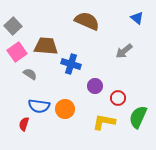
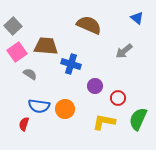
brown semicircle: moved 2 px right, 4 px down
green semicircle: moved 2 px down
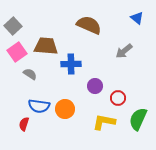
blue cross: rotated 18 degrees counterclockwise
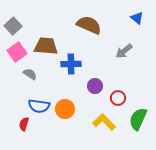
yellow L-shape: rotated 35 degrees clockwise
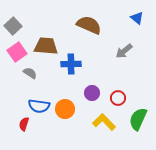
gray semicircle: moved 1 px up
purple circle: moved 3 px left, 7 px down
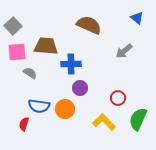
pink square: rotated 30 degrees clockwise
purple circle: moved 12 px left, 5 px up
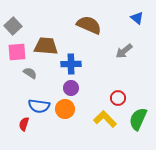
purple circle: moved 9 px left
yellow L-shape: moved 1 px right, 3 px up
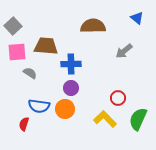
brown semicircle: moved 4 px right, 1 px down; rotated 25 degrees counterclockwise
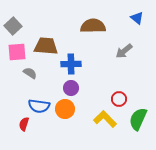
red circle: moved 1 px right, 1 px down
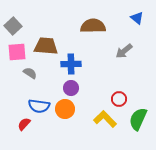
red semicircle: rotated 24 degrees clockwise
